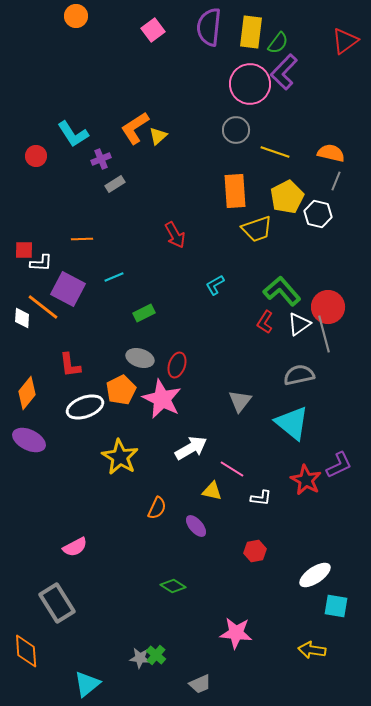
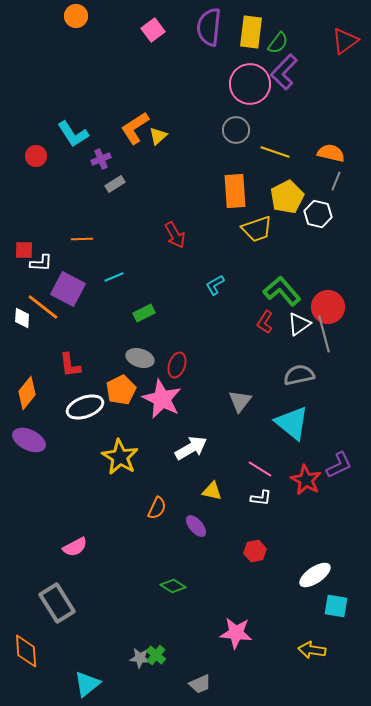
pink line at (232, 469): moved 28 px right
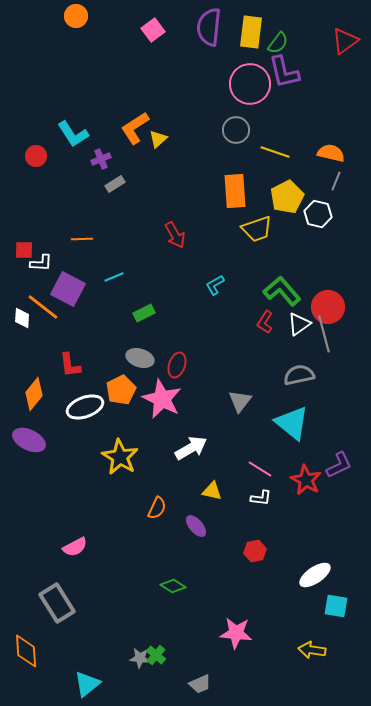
purple L-shape at (284, 72): rotated 57 degrees counterclockwise
yellow triangle at (158, 136): moved 3 px down
orange diamond at (27, 393): moved 7 px right, 1 px down
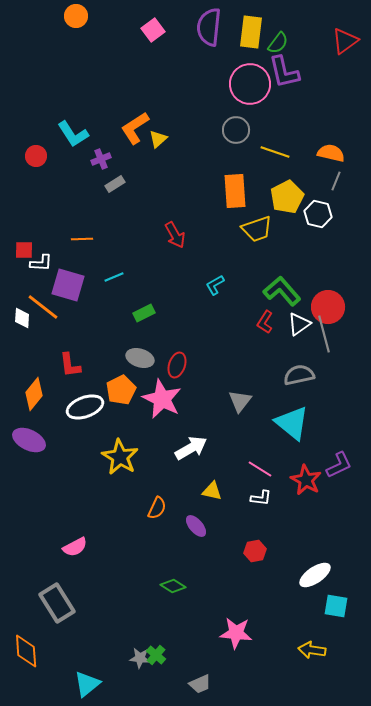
purple square at (68, 289): moved 4 px up; rotated 12 degrees counterclockwise
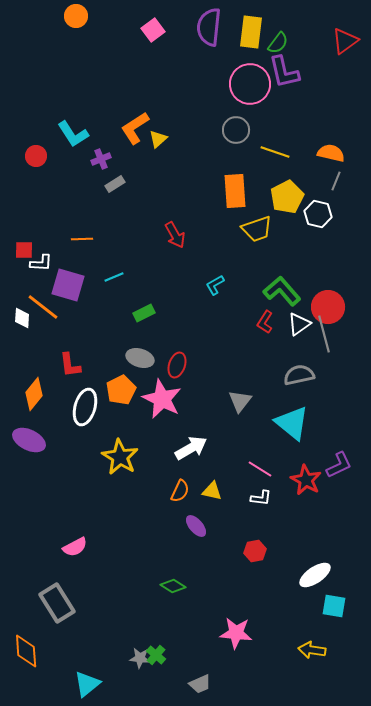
white ellipse at (85, 407): rotated 54 degrees counterclockwise
orange semicircle at (157, 508): moved 23 px right, 17 px up
cyan square at (336, 606): moved 2 px left
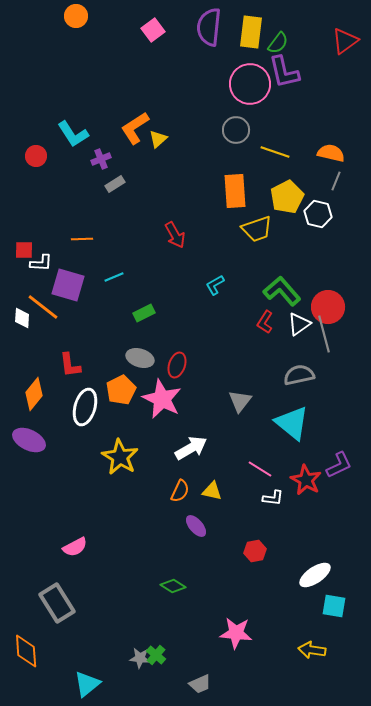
white L-shape at (261, 498): moved 12 px right
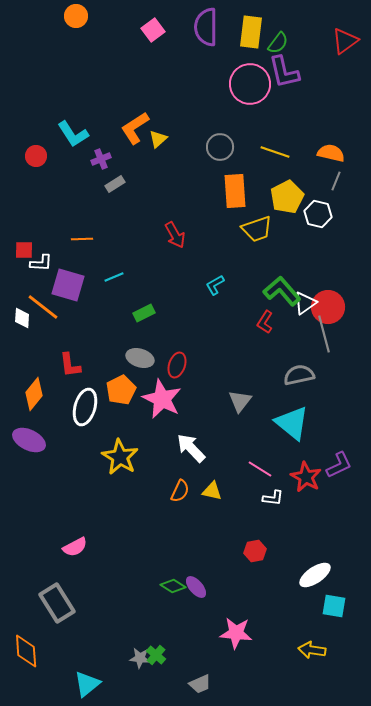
purple semicircle at (209, 27): moved 3 px left; rotated 6 degrees counterclockwise
gray circle at (236, 130): moved 16 px left, 17 px down
white triangle at (299, 324): moved 6 px right, 21 px up
white arrow at (191, 448): rotated 104 degrees counterclockwise
red star at (306, 480): moved 3 px up
purple ellipse at (196, 526): moved 61 px down
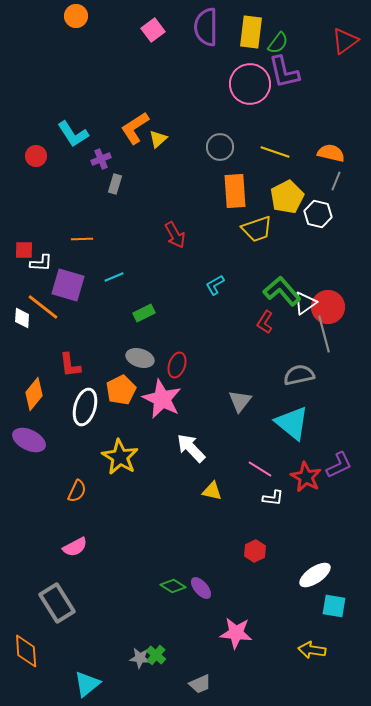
gray rectangle at (115, 184): rotated 42 degrees counterclockwise
orange semicircle at (180, 491): moved 103 px left
red hexagon at (255, 551): rotated 15 degrees counterclockwise
purple ellipse at (196, 587): moved 5 px right, 1 px down
